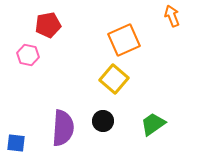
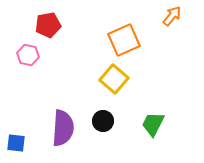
orange arrow: rotated 60 degrees clockwise
green trapezoid: rotated 28 degrees counterclockwise
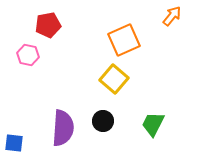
blue square: moved 2 px left
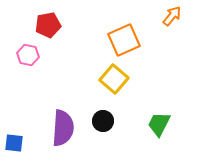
green trapezoid: moved 6 px right
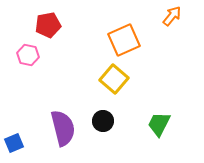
purple semicircle: rotated 18 degrees counterclockwise
blue square: rotated 30 degrees counterclockwise
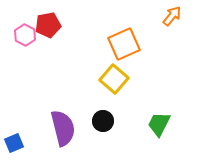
orange square: moved 4 px down
pink hexagon: moved 3 px left, 20 px up; rotated 15 degrees clockwise
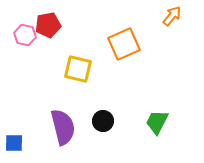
pink hexagon: rotated 15 degrees counterclockwise
yellow square: moved 36 px left, 10 px up; rotated 28 degrees counterclockwise
green trapezoid: moved 2 px left, 2 px up
purple semicircle: moved 1 px up
blue square: rotated 24 degrees clockwise
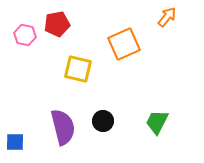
orange arrow: moved 5 px left, 1 px down
red pentagon: moved 9 px right, 1 px up
blue square: moved 1 px right, 1 px up
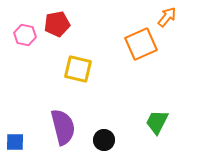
orange square: moved 17 px right
black circle: moved 1 px right, 19 px down
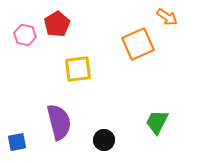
orange arrow: rotated 85 degrees clockwise
red pentagon: rotated 20 degrees counterclockwise
orange square: moved 3 px left
yellow square: rotated 20 degrees counterclockwise
purple semicircle: moved 4 px left, 5 px up
blue square: moved 2 px right; rotated 12 degrees counterclockwise
